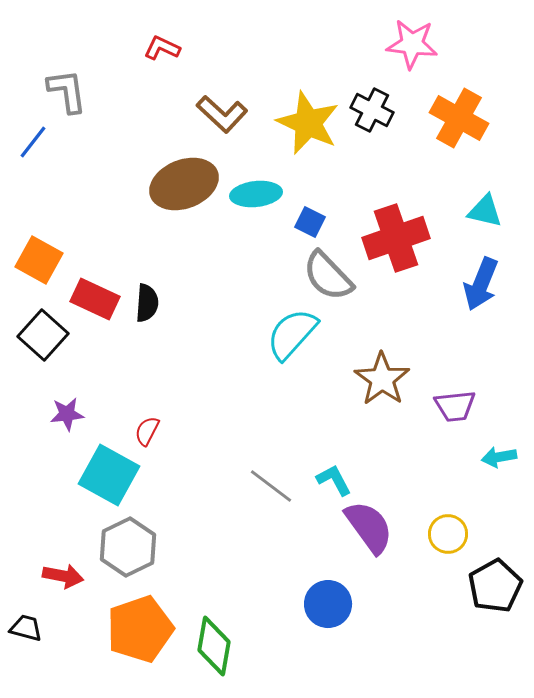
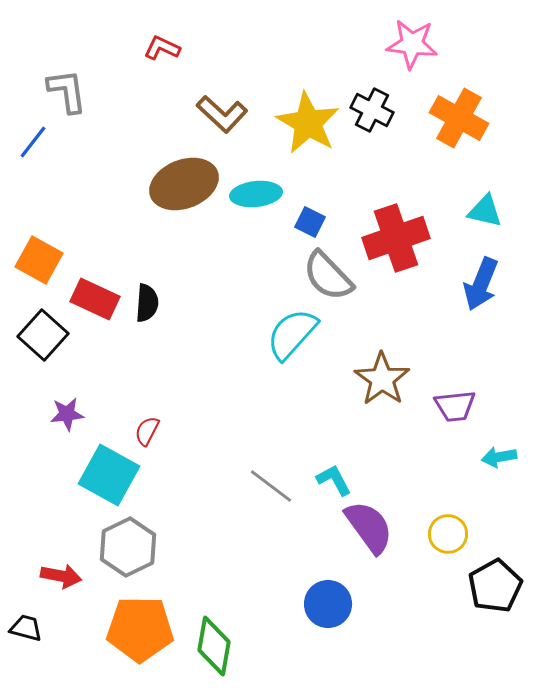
yellow star: rotated 6 degrees clockwise
red arrow: moved 2 px left
orange pentagon: rotated 20 degrees clockwise
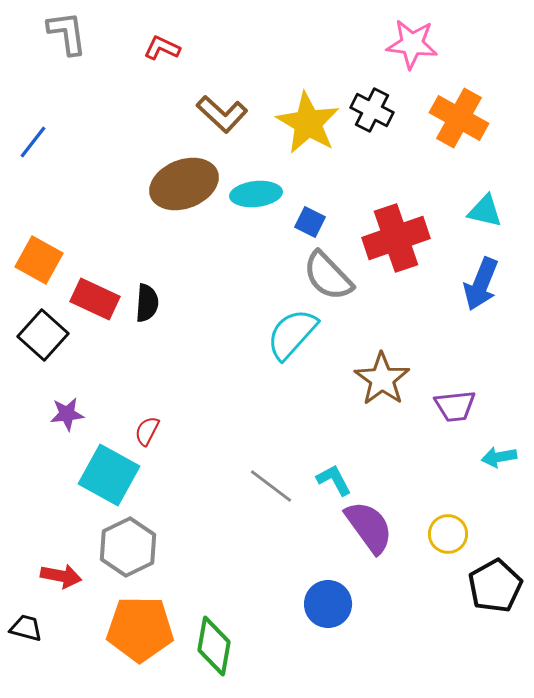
gray L-shape: moved 58 px up
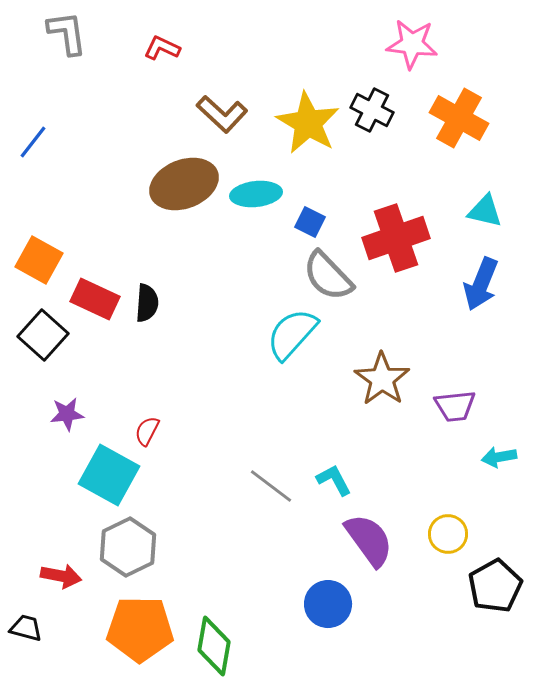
purple semicircle: moved 13 px down
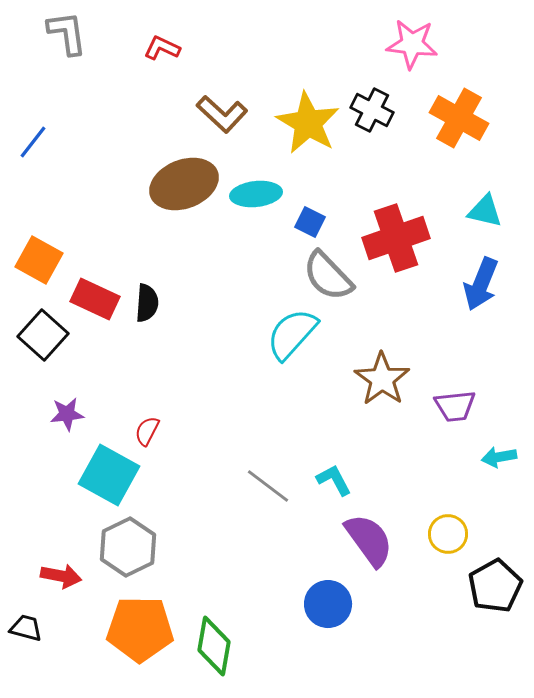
gray line: moved 3 px left
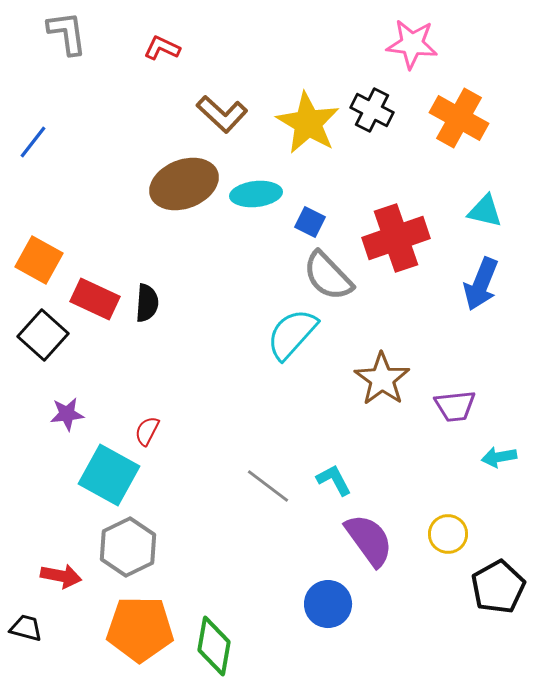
black pentagon: moved 3 px right, 1 px down
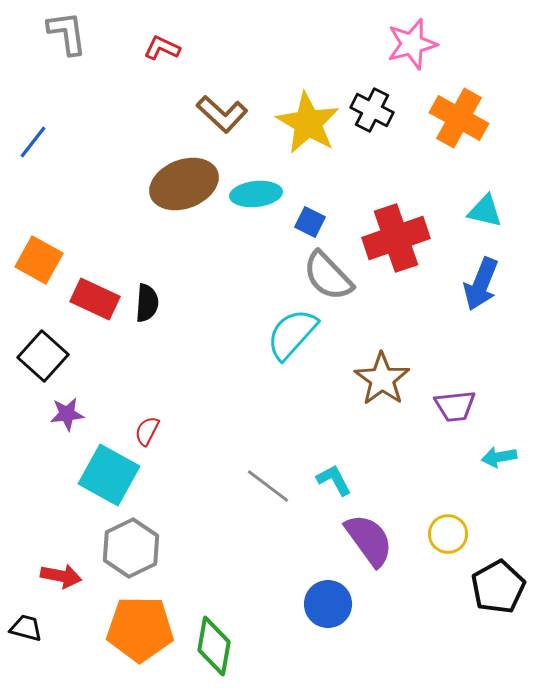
pink star: rotated 21 degrees counterclockwise
black square: moved 21 px down
gray hexagon: moved 3 px right, 1 px down
